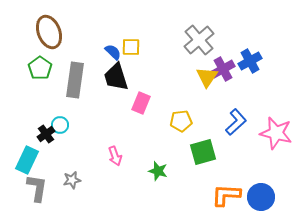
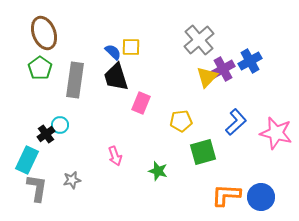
brown ellipse: moved 5 px left, 1 px down
yellow triangle: rotated 10 degrees clockwise
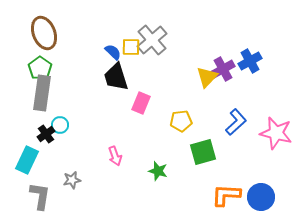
gray cross: moved 47 px left
gray rectangle: moved 33 px left, 13 px down
gray L-shape: moved 3 px right, 8 px down
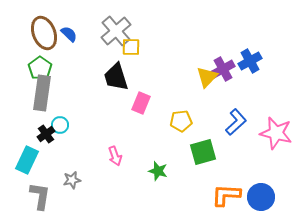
gray cross: moved 36 px left, 9 px up
blue semicircle: moved 44 px left, 18 px up
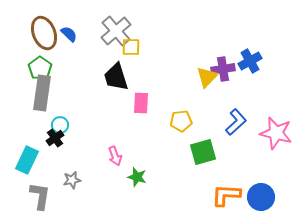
purple cross: rotated 20 degrees clockwise
pink rectangle: rotated 20 degrees counterclockwise
black cross: moved 9 px right, 4 px down
green star: moved 21 px left, 6 px down
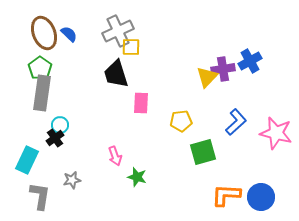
gray cross: moved 2 px right; rotated 16 degrees clockwise
black trapezoid: moved 3 px up
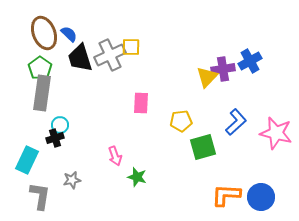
gray cross: moved 8 px left, 24 px down
black trapezoid: moved 36 px left, 16 px up
black cross: rotated 18 degrees clockwise
green square: moved 5 px up
